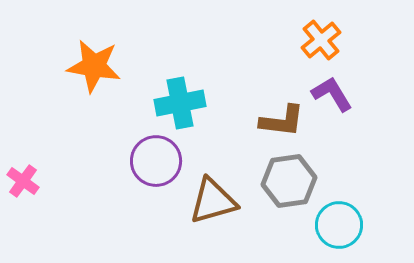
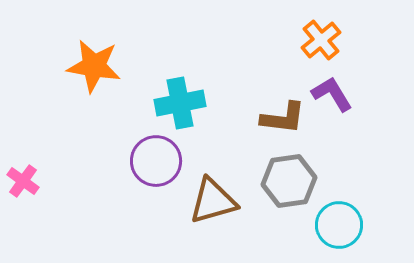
brown L-shape: moved 1 px right, 3 px up
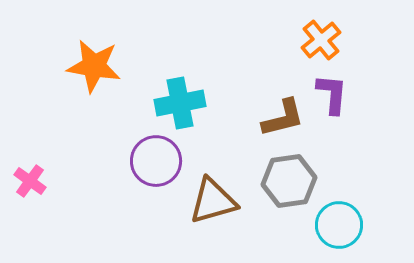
purple L-shape: rotated 36 degrees clockwise
brown L-shape: rotated 21 degrees counterclockwise
pink cross: moved 7 px right
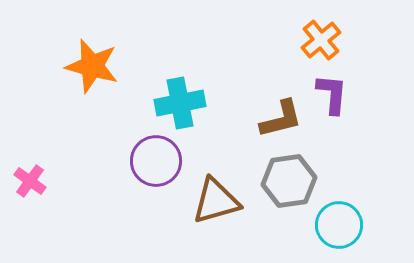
orange star: moved 2 px left; rotated 6 degrees clockwise
brown L-shape: moved 2 px left, 1 px down
brown triangle: moved 3 px right
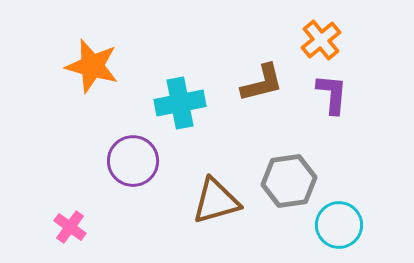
brown L-shape: moved 19 px left, 36 px up
purple circle: moved 23 px left
pink cross: moved 40 px right, 46 px down
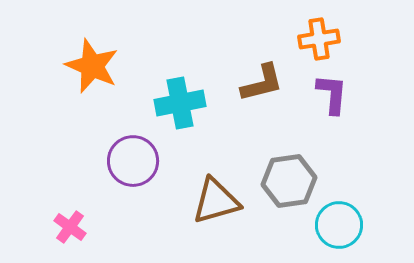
orange cross: moved 2 px left, 1 px up; rotated 30 degrees clockwise
orange star: rotated 8 degrees clockwise
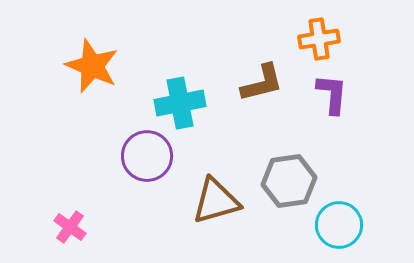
purple circle: moved 14 px right, 5 px up
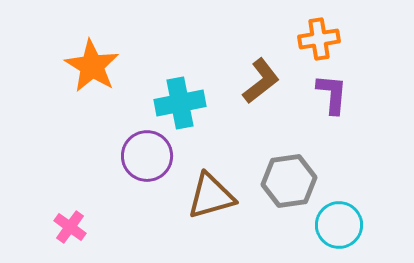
orange star: rotated 8 degrees clockwise
brown L-shape: moved 1 px left, 2 px up; rotated 24 degrees counterclockwise
brown triangle: moved 5 px left, 5 px up
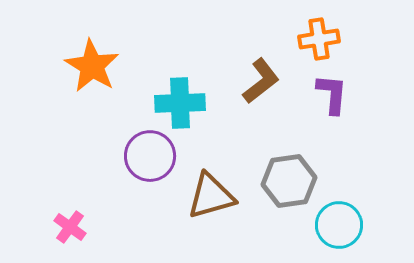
cyan cross: rotated 9 degrees clockwise
purple circle: moved 3 px right
